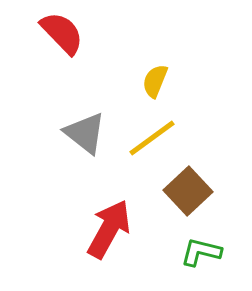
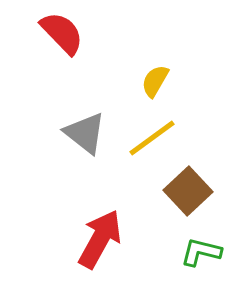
yellow semicircle: rotated 8 degrees clockwise
red arrow: moved 9 px left, 10 px down
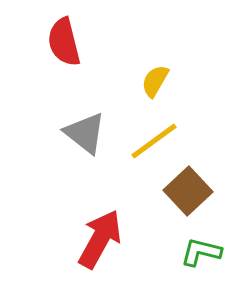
red semicircle: moved 2 px right, 9 px down; rotated 150 degrees counterclockwise
yellow line: moved 2 px right, 3 px down
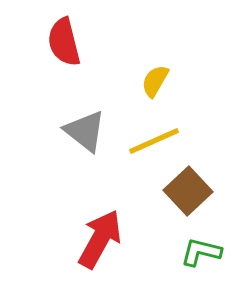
gray triangle: moved 2 px up
yellow line: rotated 12 degrees clockwise
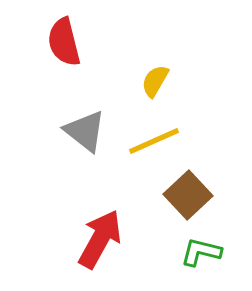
brown square: moved 4 px down
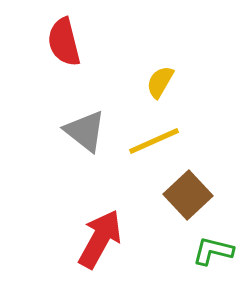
yellow semicircle: moved 5 px right, 1 px down
green L-shape: moved 12 px right, 1 px up
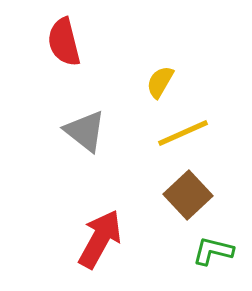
yellow line: moved 29 px right, 8 px up
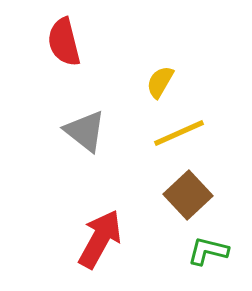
yellow line: moved 4 px left
green L-shape: moved 5 px left
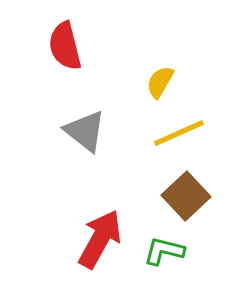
red semicircle: moved 1 px right, 4 px down
brown square: moved 2 px left, 1 px down
green L-shape: moved 44 px left
